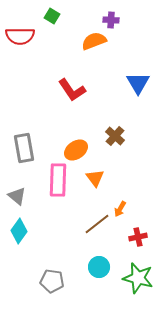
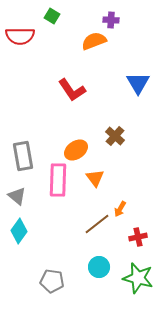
gray rectangle: moved 1 px left, 8 px down
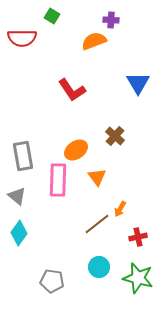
red semicircle: moved 2 px right, 2 px down
orange triangle: moved 2 px right, 1 px up
cyan diamond: moved 2 px down
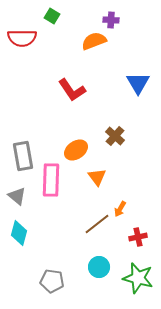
pink rectangle: moved 7 px left
cyan diamond: rotated 20 degrees counterclockwise
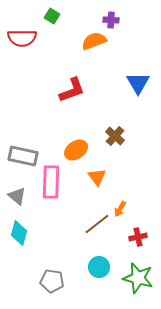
red L-shape: rotated 76 degrees counterclockwise
gray rectangle: rotated 68 degrees counterclockwise
pink rectangle: moved 2 px down
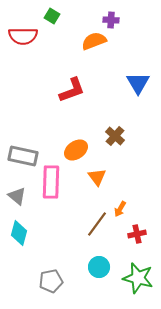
red semicircle: moved 1 px right, 2 px up
brown line: rotated 16 degrees counterclockwise
red cross: moved 1 px left, 3 px up
gray pentagon: moved 1 px left; rotated 20 degrees counterclockwise
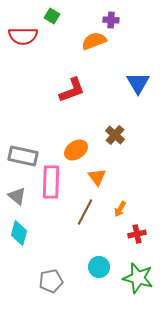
brown cross: moved 1 px up
brown line: moved 12 px left, 12 px up; rotated 8 degrees counterclockwise
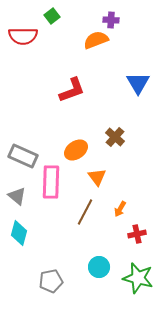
green square: rotated 21 degrees clockwise
orange semicircle: moved 2 px right, 1 px up
brown cross: moved 2 px down
gray rectangle: rotated 12 degrees clockwise
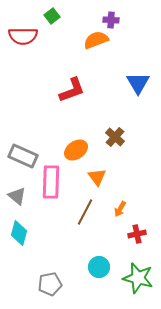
gray pentagon: moved 1 px left, 3 px down
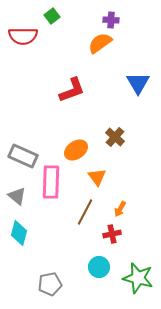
orange semicircle: moved 4 px right, 3 px down; rotated 15 degrees counterclockwise
red cross: moved 25 px left
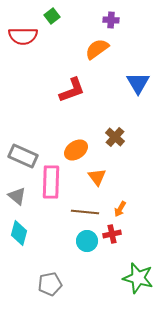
orange semicircle: moved 3 px left, 6 px down
brown line: rotated 68 degrees clockwise
cyan circle: moved 12 px left, 26 px up
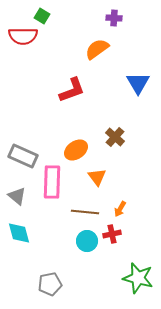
green square: moved 10 px left; rotated 21 degrees counterclockwise
purple cross: moved 3 px right, 2 px up
pink rectangle: moved 1 px right
cyan diamond: rotated 30 degrees counterclockwise
